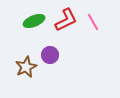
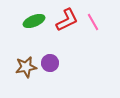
red L-shape: moved 1 px right
purple circle: moved 8 px down
brown star: rotated 15 degrees clockwise
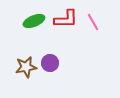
red L-shape: moved 1 px left, 1 px up; rotated 25 degrees clockwise
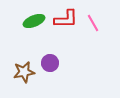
pink line: moved 1 px down
brown star: moved 2 px left, 5 px down
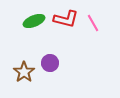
red L-shape: rotated 15 degrees clockwise
brown star: rotated 25 degrees counterclockwise
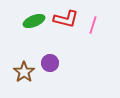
pink line: moved 2 px down; rotated 48 degrees clockwise
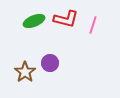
brown star: moved 1 px right
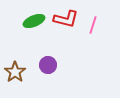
purple circle: moved 2 px left, 2 px down
brown star: moved 10 px left
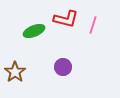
green ellipse: moved 10 px down
purple circle: moved 15 px right, 2 px down
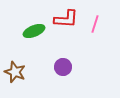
red L-shape: rotated 10 degrees counterclockwise
pink line: moved 2 px right, 1 px up
brown star: rotated 15 degrees counterclockwise
